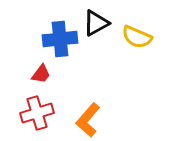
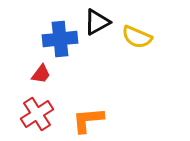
black triangle: moved 1 px right, 1 px up
red cross: moved 1 px down; rotated 16 degrees counterclockwise
orange L-shape: rotated 44 degrees clockwise
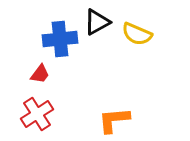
yellow semicircle: moved 3 px up
red trapezoid: moved 1 px left
orange L-shape: moved 26 px right
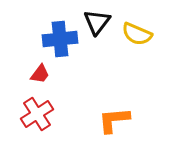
black triangle: rotated 24 degrees counterclockwise
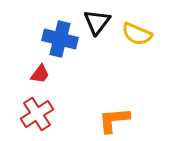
blue cross: rotated 20 degrees clockwise
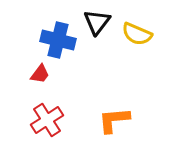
blue cross: moved 2 px left, 1 px down
red cross: moved 10 px right, 6 px down
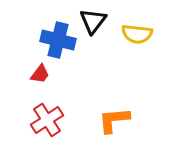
black triangle: moved 4 px left, 1 px up
yellow semicircle: rotated 16 degrees counterclockwise
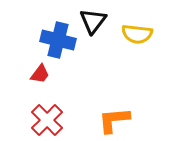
red cross: rotated 12 degrees counterclockwise
